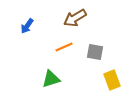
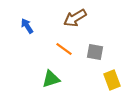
blue arrow: rotated 112 degrees clockwise
orange line: moved 2 px down; rotated 60 degrees clockwise
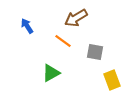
brown arrow: moved 1 px right
orange line: moved 1 px left, 8 px up
green triangle: moved 6 px up; rotated 12 degrees counterclockwise
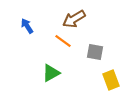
brown arrow: moved 2 px left, 1 px down
yellow rectangle: moved 1 px left
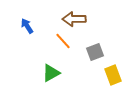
brown arrow: rotated 30 degrees clockwise
orange line: rotated 12 degrees clockwise
gray square: rotated 30 degrees counterclockwise
yellow rectangle: moved 2 px right, 5 px up
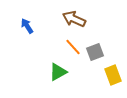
brown arrow: rotated 25 degrees clockwise
orange line: moved 10 px right, 6 px down
green triangle: moved 7 px right, 1 px up
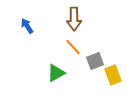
brown arrow: rotated 115 degrees counterclockwise
gray square: moved 9 px down
green triangle: moved 2 px left, 1 px down
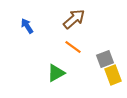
brown arrow: rotated 130 degrees counterclockwise
orange line: rotated 12 degrees counterclockwise
gray square: moved 10 px right, 2 px up
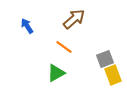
orange line: moved 9 px left
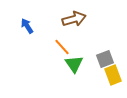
brown arrow: rotated 25 degrees clockwise
orange line: moved 2 px left; rotated 12 degrees clockwise
green triangle: moved 18 px right, 9 px up; rotated 36 degrees counterclockwise
